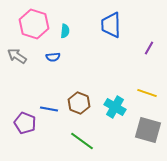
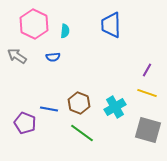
pink hexagon: rotated 8 degrees clockwise
purple line: moved 2 px left, 22 px down
cyan cross: rotated 30 degrees clockwise
green line: moved 8 px up
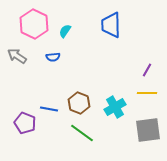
cyan semicircle: rotated 152 degrees counterclockwise
yellow line: rotated 18 degrees counterclockwise
gray square: rotated 24 degrees counterclockwise
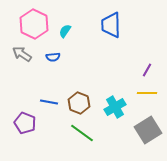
gray arrow: moved 5 px right, 2 px up
blue line: moved 7 px up
gray square: rotated 24 degrees counterclockwise
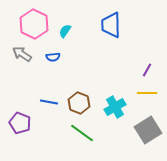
purple pentagon: moved 5 px left
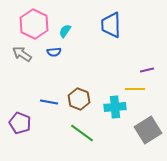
blue semicircle: moved 1 px right, 5 px up
purple line: rotated 48 degrees clockwise
yellow line: moved 12 px left, 4 px up
brown hexagon: moved 4 px up
cyan cross: rotated 25 degrees clockwise
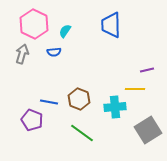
gray arrow: rotated 72 degrees clockwise
purple pentagon: moved 12 px right, 3 px up
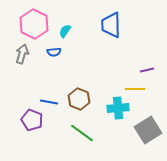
cyan cross: moved 3 px right, 1 px down
